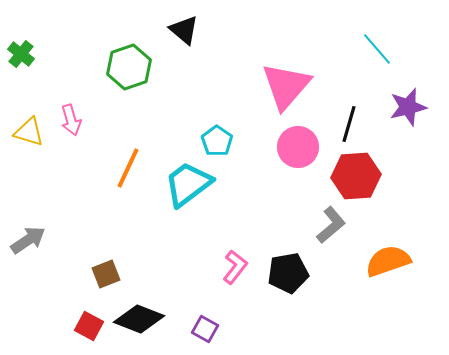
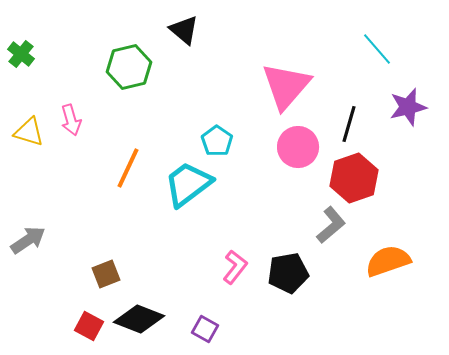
green hexagon: rotated 6 degrees clockwise
red hexagon: moved 2 px left, 2 px down; rotated 15 degrees counterclockwise
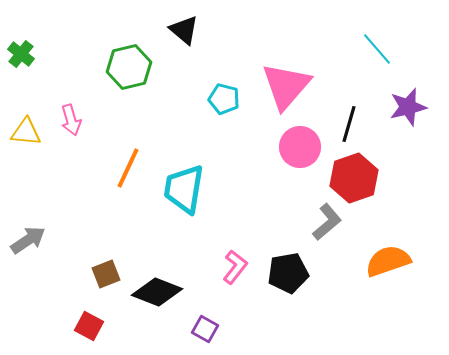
yellow triangle: moved 3 px left; rotated 12 degrees counterclockwise
cyan pentagon: moved 7 px right, 42 px up; rotated 20 degrees counterclockwise
pink circle: moved 2 px right
cyan trapezoid: moved 4 px left, 5 px down; rotated 44 degrees counterclockwise
gray L-shape: moved 4 px left, 3 px up
black diamond: moved 18 px right, 27 px up
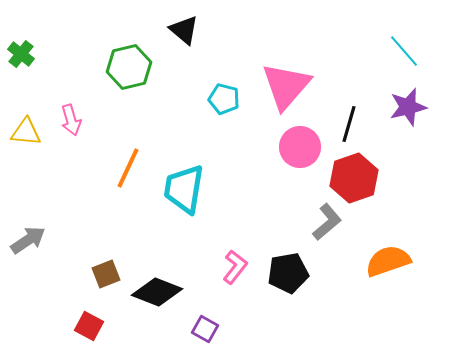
cyan line: moved 27 px right, 2 px down
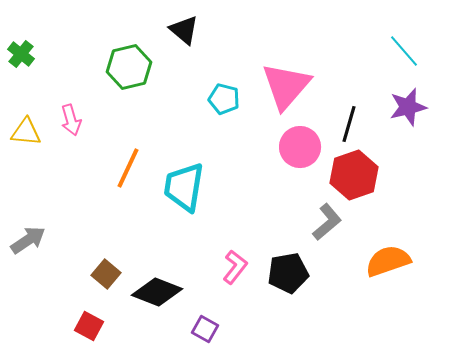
red hexagon: moved 3 px up
cyan trapezoid: moved 2 px up
brown square: rotated 28 degrees counterclockwise
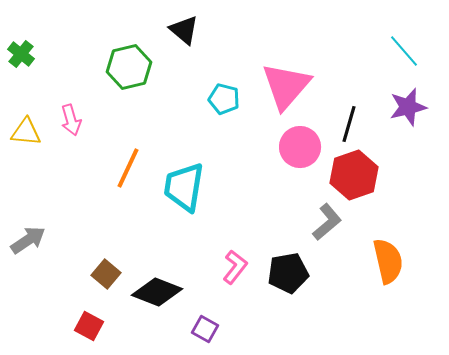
orange semicircle: rotated 96 degrees clockwise
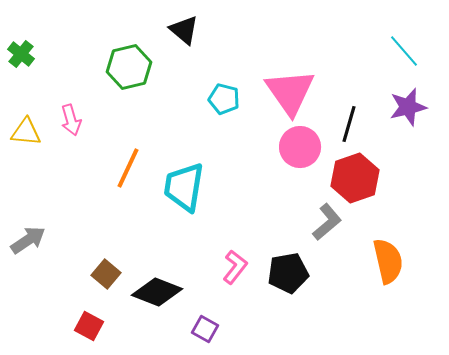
pink triangle: moved 4 px right, 6 px down; rotated 16 degrees counterclockwise
red hexagon: moved 1 px right, 3 px down
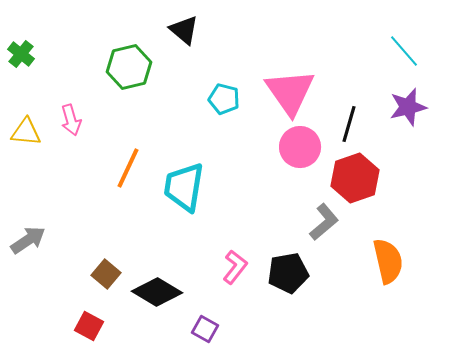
gray L-shape: moved 3 px left
black diamond: rotated 9 degrees clockwise
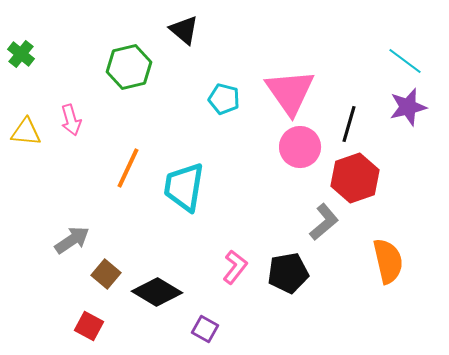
cyan line: moved 1 px right, 10 px down; rotated 12 degrees counterclockwise
gray arrow: moved 44 px right
